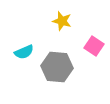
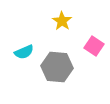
yellow star: rotated 18 degrees clockwise
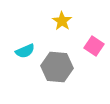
cyan semicircle: moved 1 px right, 1 px up
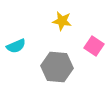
yellow star: rotated 24 degrees counterclockwise
cyan semicircle: moved 9 px left, 5 px up
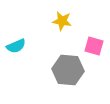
pink square: rotated 18 degrees counterclockwise
gray hexagon: moved 11 px right, 3 px down
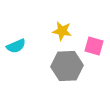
yellow star: moved 10 px down
gray hexagon: moved 1 px left, 4 px up; rotated 8 degrees counterclockwise
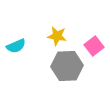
yellow star: moved 5 px left, 5 px down
pink square: rotated 36 degrees clockwise
